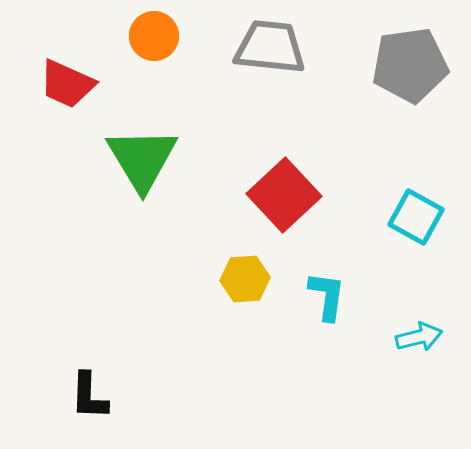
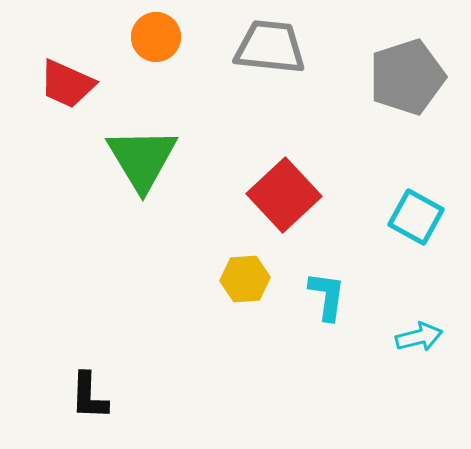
orange circle: moved 2 px right, 1 px down
gray pentagon: moved 3 px left, 12 px down; rotated 10 degrees counterclockwise
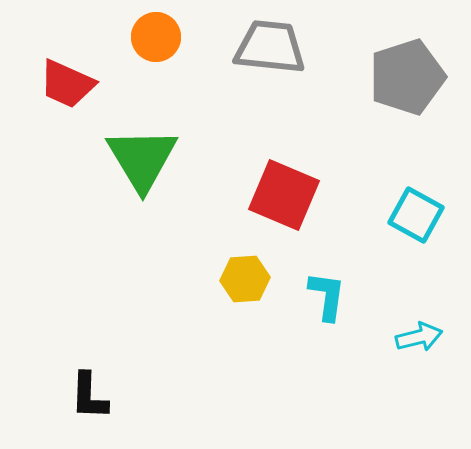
red square: rotated 24 degrees counterclockwise
cyan square: moved 2 px up
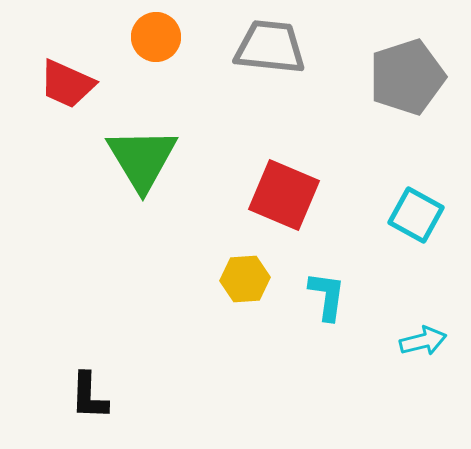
cyan arrow: moved 4 px right, 4 px down
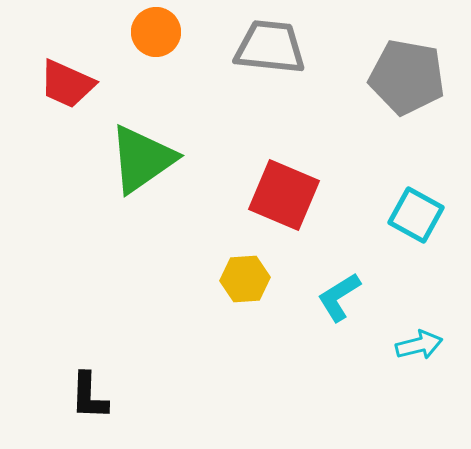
orange circle: moved 5 px up
gray pentagon: rotated 28 degrees clockwise
green triangle: rotated 26 degrees clockwise
cyan L-shape: moved 12 px right, 1 px down; rotated 130 degrees counterclockwise
cyan arrow: moved 4 px left, 4 px down
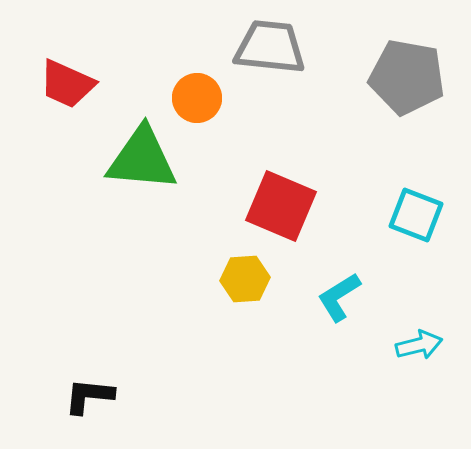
orange circle: moved 41 px right, 66 px down
green triangle: rotated 40 degrees clockwise
red square: moved 3 px left, 11 px down
cyan square: rotated 8 degrees counterclockwise
black L-shape: rotated 94 degrees clockwise
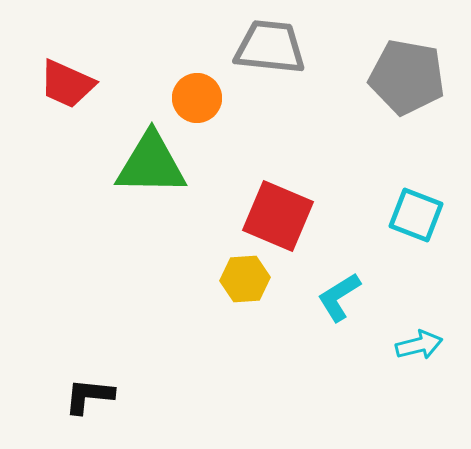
green triangle: moved 9 px right, 5 px down; rotated 4 degrees counterclockwise
red square: moved 3 px left, 10 px down
